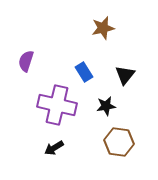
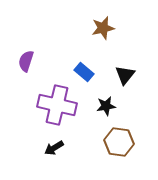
blue rectangle: rotated 18 degrees counterclockwise
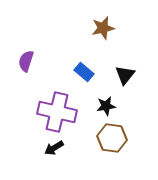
purple cross: moved 7 px down
brown hexagon: moved 7 px left, 4 px up
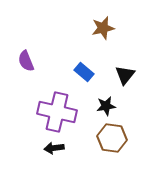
purple semicircle: rotated 40 degrees counterclockwise
black arrow: rotated 24 degrees clockwise
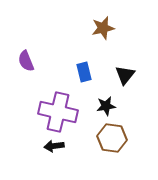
blue rectangle: rotated 36 degrees clockwise
purple cross: moved 1 px right
black arrow: moved 2 px up
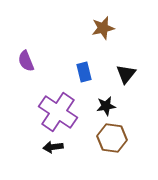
black triangle: moved 1 px right, 1 px up
purple cross: rotated 21 degrees clockwise
black arrow: moved 1 px left, 1 px down
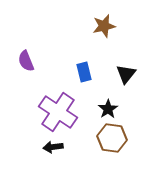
brown star: moved 1 px right, 2 px up
black star: moved 2 px right, 3 px down; rotated 24 degrees counterclockwise
